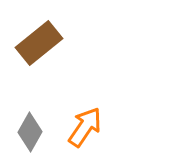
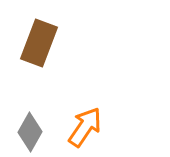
brown rectangle: rotated 30 degrees counterclockwise
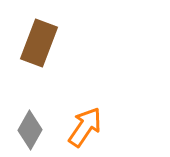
gray diamond: moved 2 px up
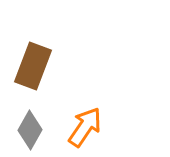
brown rectangle: moved 6 px left, 23 px down
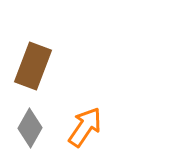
gray diamond: moved 2 px up
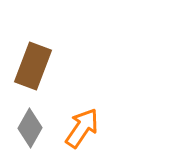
orange arrow: moved 3 px left, 1 px down
